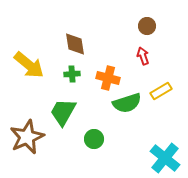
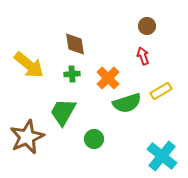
orange cross: rotated 30 degrees clockwise
cyan cross: moved 3 px left, 2 px up
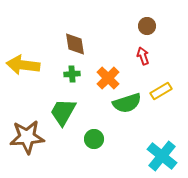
yellow arrow: moved 6 px left; rotated 148 degrees clockwise
brown star: rotated 20 degrees clockwise
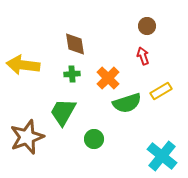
brown star: rotated 16 degrees counterclockwise
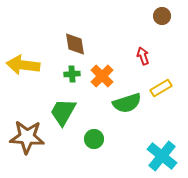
brown circle: moved 15 px right, 10 px up
orange cross: moved 6 px left, 2 px up
yellow rectangle: moved 3 px up
brown star: rotated 24 degrees clockwise
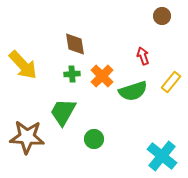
yellow arrow: rotated 140 degrees counterclockwise
yellow rectangle: moved 10 px right, 6 px up; rotated 20 degrees counterclockwise
green semicircle: moved 6 px right, 12 px up
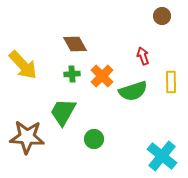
brown diamond: rotated 20 degrees counterclockwise
yellow rectangle: rotated 40 degrees counterclockwise
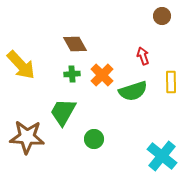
yellow arrow: moved 2 px left
orange cross: moved 1 px up
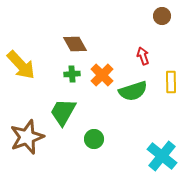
brown star: rotated 24 degrees counterclockwise
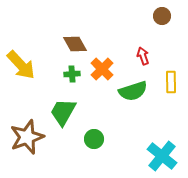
orange cross: moved 6 px up
